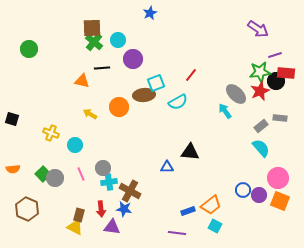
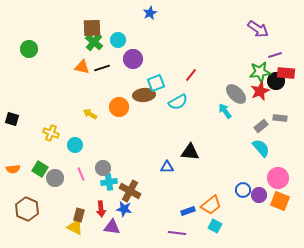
black line at (102, 68): rotated 14 degrees counterclockwise
orange triangle at (82, 81): moved 14 px up
green square at (43, 174): moved 3 px left, 5 px up; rotated 14 degrees counterclockwise
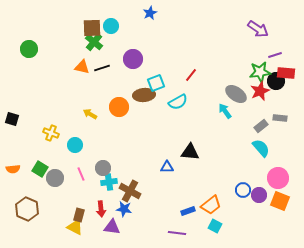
cyan circle at (118, 40): moved 7 px left, 14 px up
gray ellipse at (236, 94): rotated 10 degrees counterclockwise
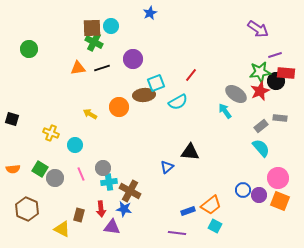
green cross at (94, 42): rotated 12 degrees counterclockwise
orange triangle at (82, 67): moved 4 px left, 1 px down; rotated 21 degrees counterclockwise
blue triangle at (167, 167): rotated 40 degrees counterclockwise
yellow triangle at (75, 227): moved 13 px left, 2 px down
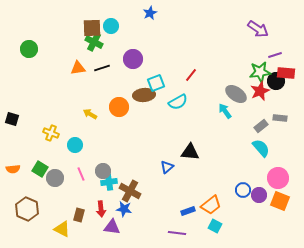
gray circle at (103, 168): moved 3 px down
